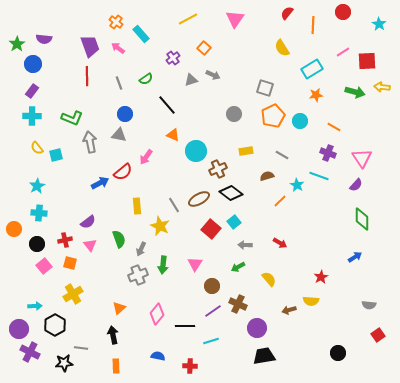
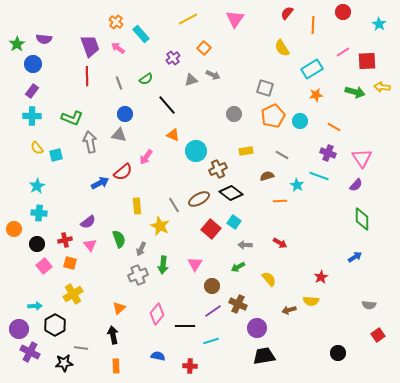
orange line at (280, 201): rotated 40 degrees clockwise
cyan square at (234, 222): rotated 16 degrees counterclockwise
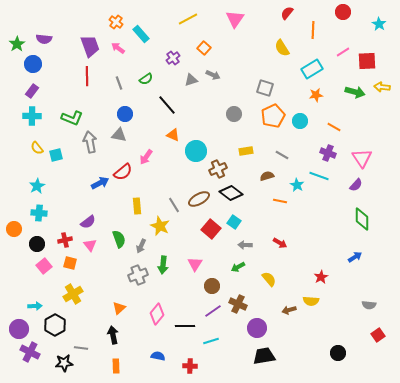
orange line at (313, 25): moved 5 px down
orange line at (280, 201): rotated 16 degrees clockwise
gray arrow at (141, 249): moved 3 px up
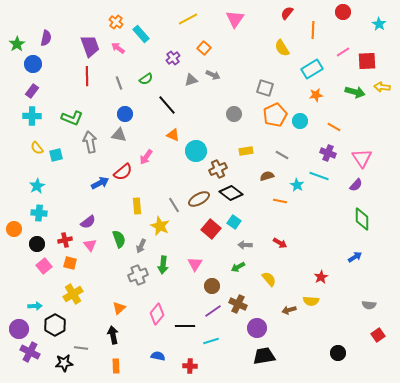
purple semicircle at (44, 39): moved 2 px right, 1 px up; rotated 84 degrees counterclockwise
orange pentagon at (273, 116): moved 2 px right, 1 px up
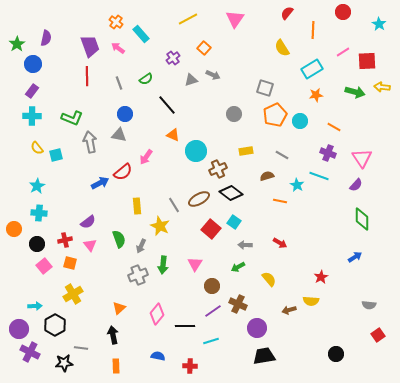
black circle at (338, 353): moved 2 px left, 1 px down
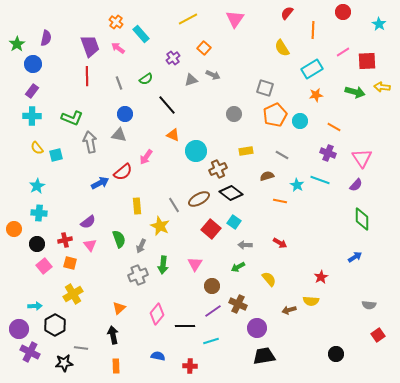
cyan line at (319, 176): moved 1 px right, 4 px down
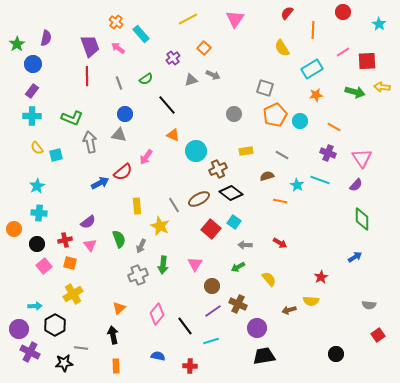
black line at (185, 326): rotated 54 degrees clockwise
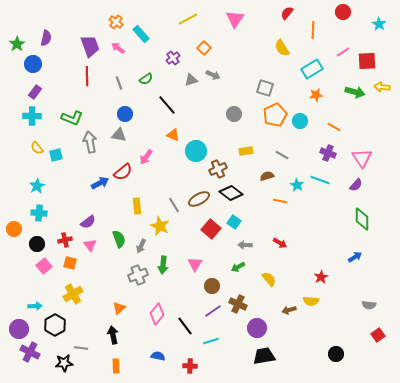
purple rectangle at (32, 91): moved 3 px right, 1 px down
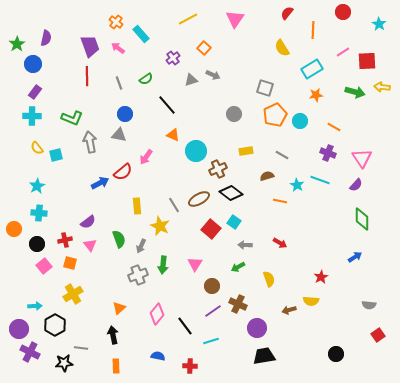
yellow semicircle at (269, 279): rotated 21 degrees clockwise
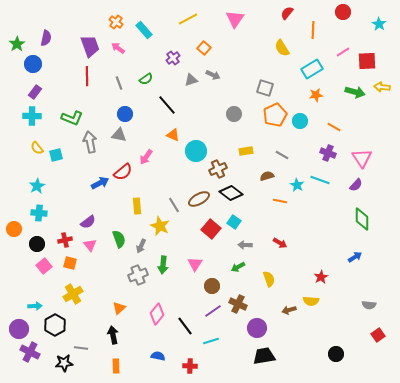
cyan rectangle at (141, 34): moved 3 px right, 4 px up
